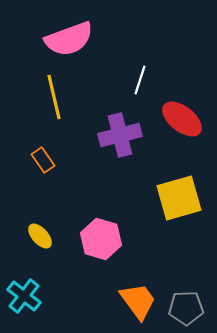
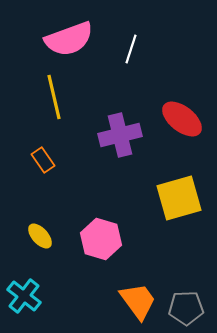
white line: moved 9 px left, 31 px up
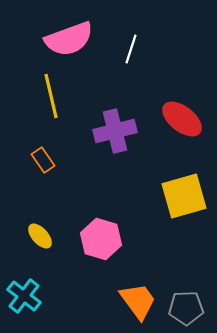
yellow line: moved 3 px left, 1 px up
purple cross: moved 5 px left, 4 px up
yellow square: moved 5 px right, 2 px up
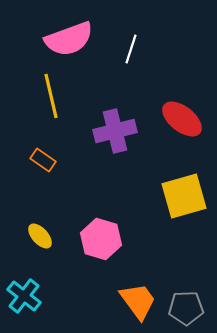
orange rectangle: rotated 20 degrees counterclockwise
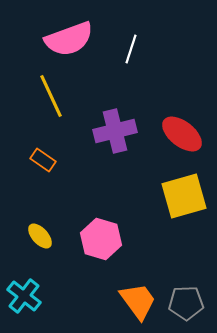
yellow line: rotated 12 degrees counterclockwise
red ellipse: moved 15 px down
gray pentagon: moved 5 px up
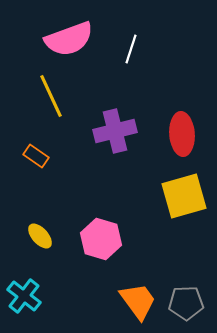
red ellipse: rotated 48 degrees clockwise
orange rectangle: moved 7 px left, 4 px up
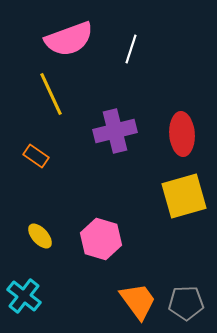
yellow line: moved 2 px up
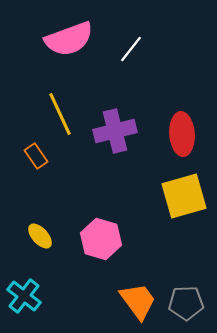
white line: rotated 20 degrees clockwise
yellow line: moved 9 px right, 20 px down
orange rectangle: rotated 20 degrees clockwise
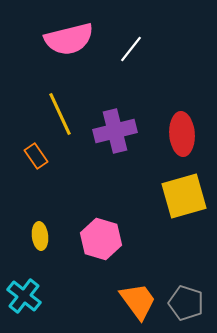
pink semicircle: rotated 6 degrees clockwise
yellow ellipse: rotated 36 degrees clockwise
gray pentagon: rotated 20 degrees clockwise
